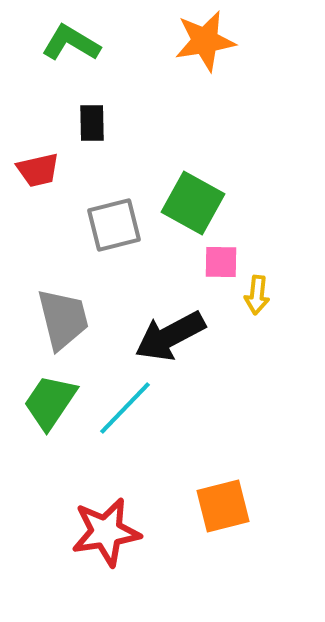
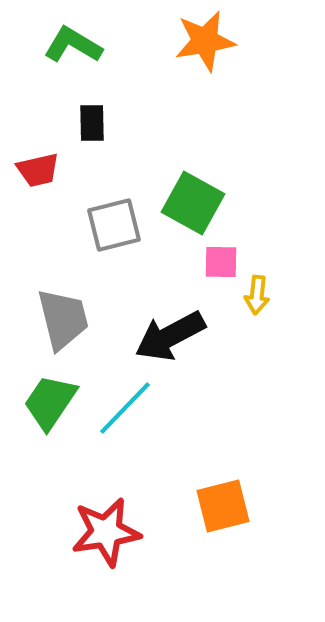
green L-shape: moved 2 px right, 2 px down
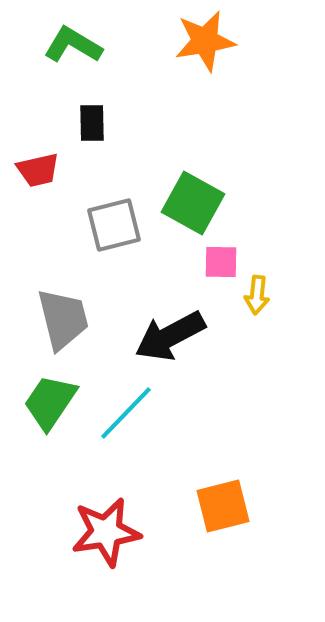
cyan line: moved 1 px right, 5 px down
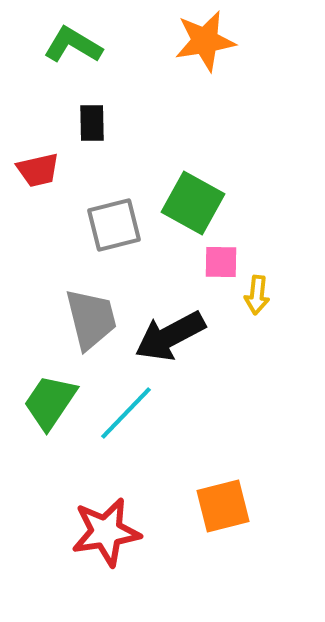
gray trapezoid: moved 28 px right
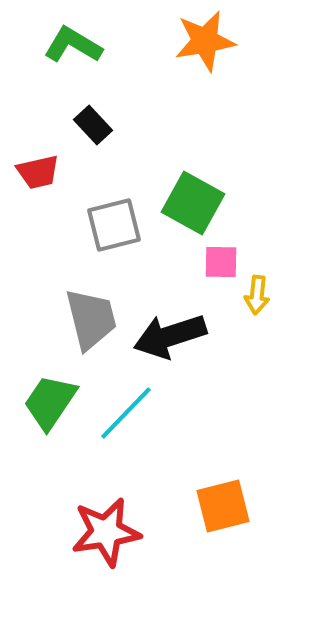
black rectangle: moved 1 px right, 2 px down; rotated 42 degrees counterclockwise
red trapezoid: moved 2 px down
black arrow: rotated 10 degrees clockwise
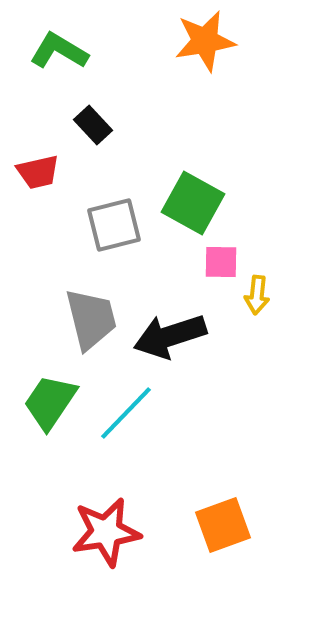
green L-shape: moved 14 px left, 6 px down
orange square: moved 19 px down; rotated 6 degrees counterclockwise
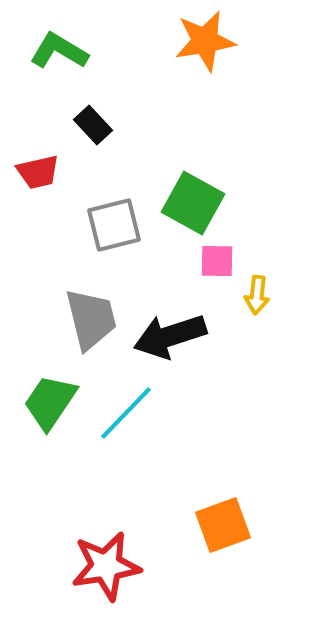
pink square: moved 4 px left, 1 px up
red star: moved 34 px down
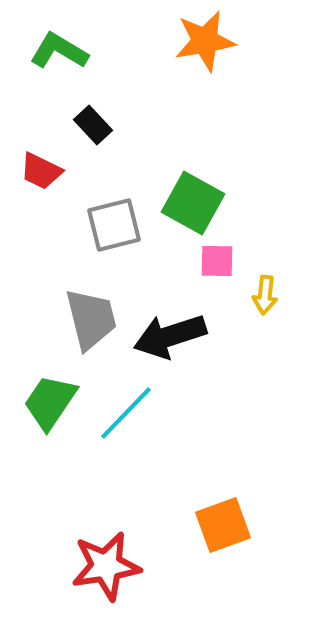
red trapezoid: moved 3 px right, 1 px up; rotated 39 degrees clockwise
yellow arrow: moved 8 px right
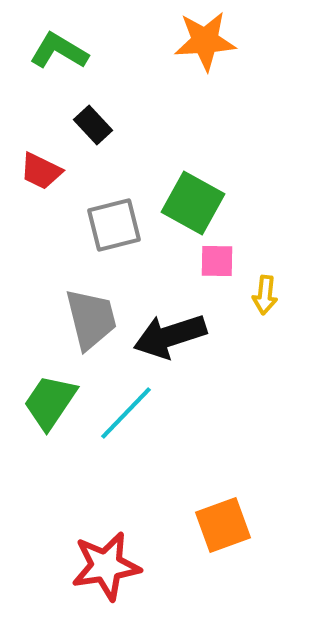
orange star: rotated 6 degrees clockwise
